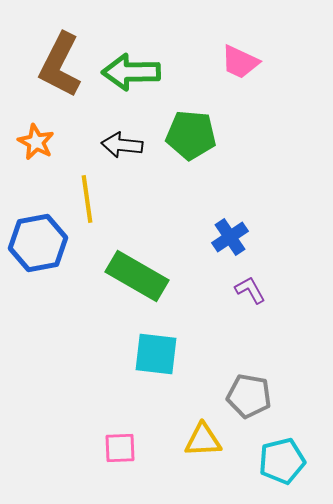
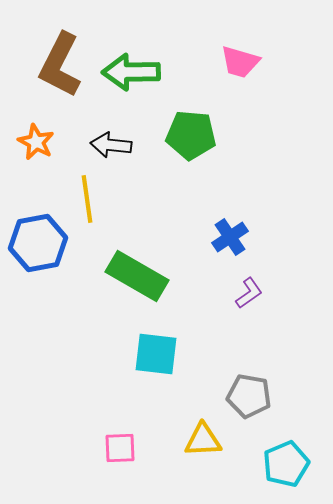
pink trapezoid: rotated 9 degrees counterclockwise
black arrow: moved 11 px left
purple L-shape: moved 1 px left, 3 px down; rotated 84 degrees clockwise
cyan pentagon: moved 4 px right, 3 px down; rotated 9 degrees counterclockwise
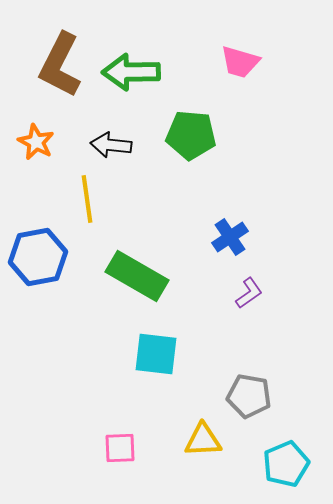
blue hexagon: moved 14 px down
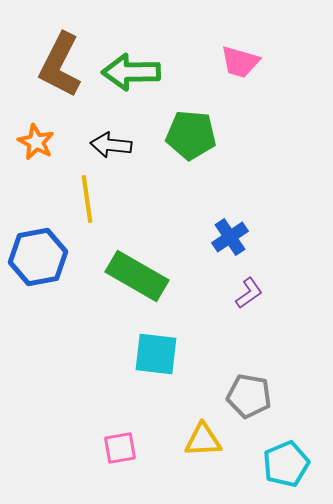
pink square: rotated 8 degrees counterclockwise
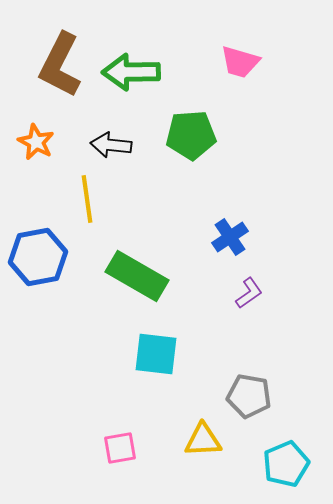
green pentagon: rotated 9 degrees counterclockwise
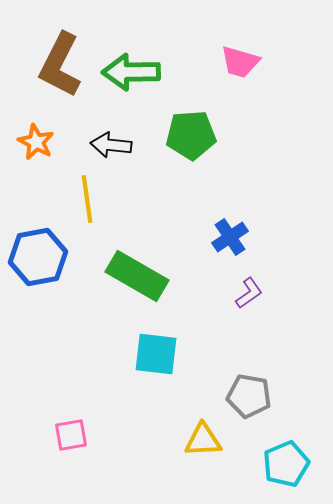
pink square: moved 49 px left, 13 px up
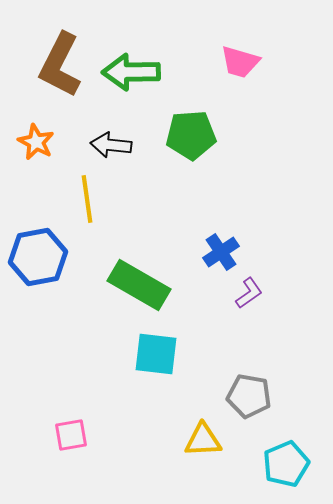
blue cross: moved 9 px left, 15 px down
green rectangle: moved 2 px right, 9 px down
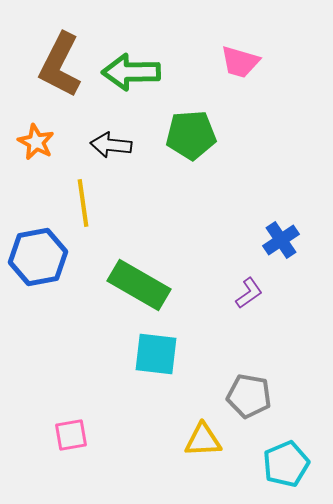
yellow line: moved 4 px left, 4 px down
blue cross: moved 60 px right, 12 px up
